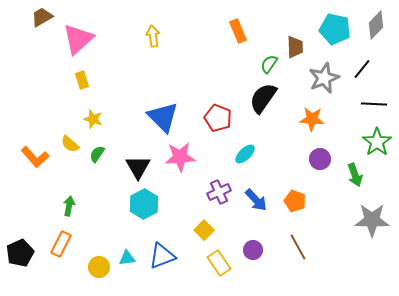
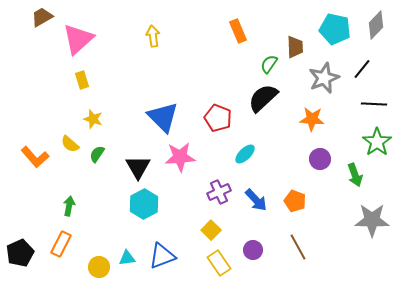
black semicircle at (263, 98): rotated 12 degrees clockwise
yellow square at (204, 230): moved 7 px right
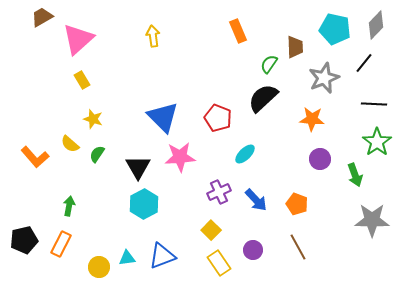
black line at (362, 69): moved 2 px right, 6 px up
yellow rectangle at (82, 80): rotated 12 degrees counterclockwise
orange pentagon at (295, 201): moved 2 px right, 3 px down
black pentagon at (20, 253): moved 4 px right, 13 px up; rotated 12 degrees clockwise
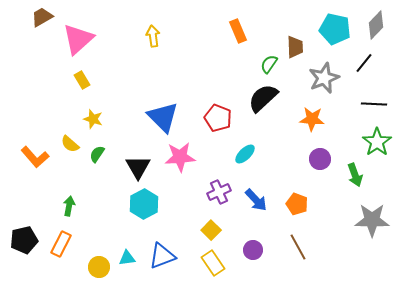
yellow rectangle at (219, 263): moved 6 px left
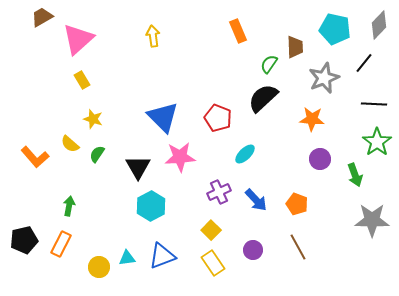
gray diamond at (376, 25): moved 3 px right
cyan hexagon at (144, 204): moved 7 px right, 2 px down
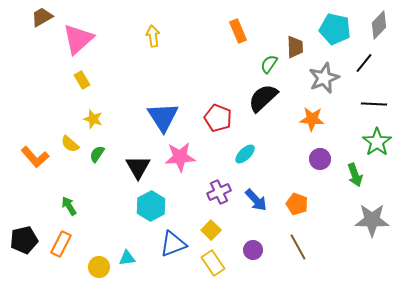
blue triangle at (163, 117): rotated 12 degrees clockwise
green arrow at (69, 206): rotated 42 degrees counterclockwise
blue triangle at (162, 256): moved 11 px right, 12 px up
